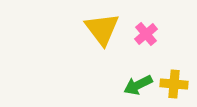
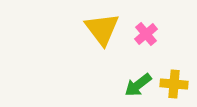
green arrow: rotated 12 degrees counterclockwise
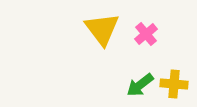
green arrow: moved 2 px right
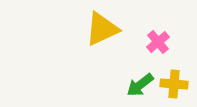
yellow triangle: rotated 42 degrees clockwise
pink cross: moved 12 px right, 8 px down
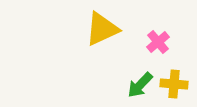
green arrow: rotated 8 degrees counterclockwise
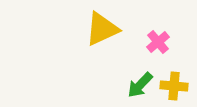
yellow cross: moved 2 px down
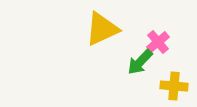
green arrow: moved 23 px up
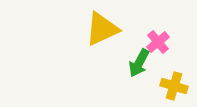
green arrow: moved 1 px left, 1 px down; rotated 16 degrees counterclockwise
yellow cross: rotated 12 degrees clockwise
